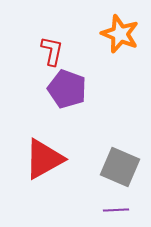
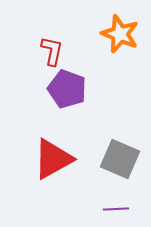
red triangle: moved 9 px right
gray square: moved 8 px up
purple line: moved 1 px up
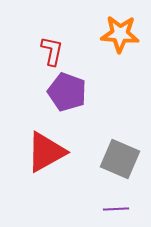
orange star: rotated 18 degrees counterclockwise
purple pentagon: moved 3 px down
red triangle: moved 7 px left, 7 px up
